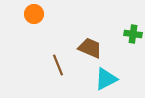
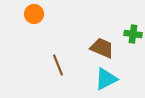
brown trapezoid: moved 12 px right
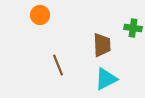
orange circle: moved 6 px right, 1 px down
green cross: moved 6 px up
brown trapezoid: moved 3 px up; rotated 65 degrees clockwise
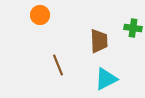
brown trapezoid: moved 3 px left, 4 px up
